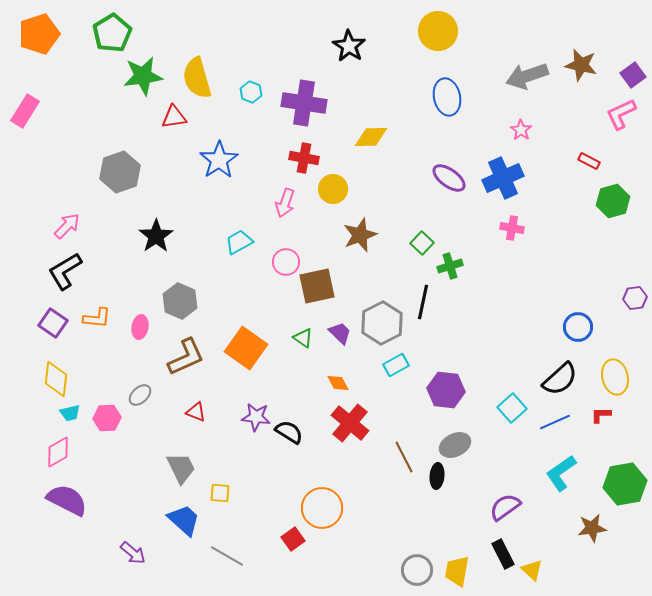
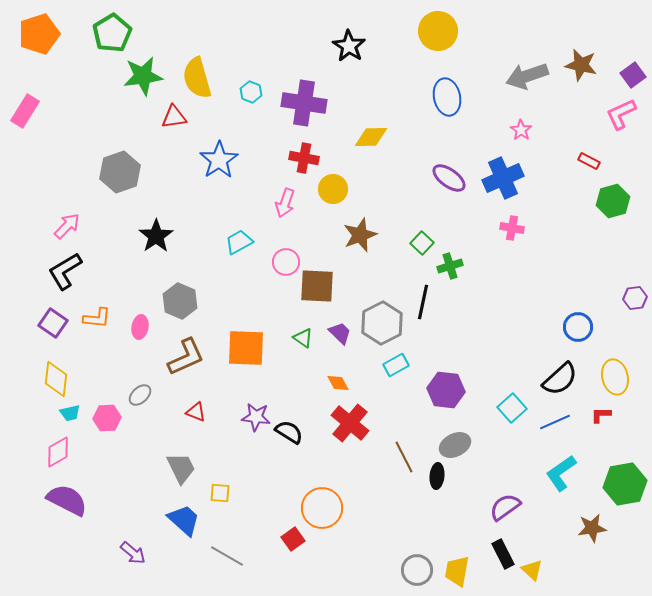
brown square at (317, 286): rotated 15 degrees clockwise
orange square at (246, 348): rotated 33 degrees counterclockwise
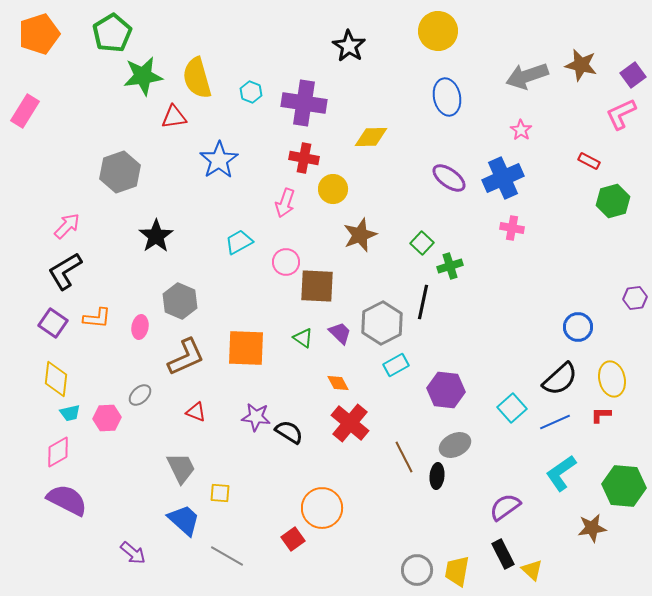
yellow ellipse at (615, 377): moved 3 px left, 2 px down
green hexagon at (625, 484): moved 1 px left, 2 px down; rotated 15 degrees clockwise
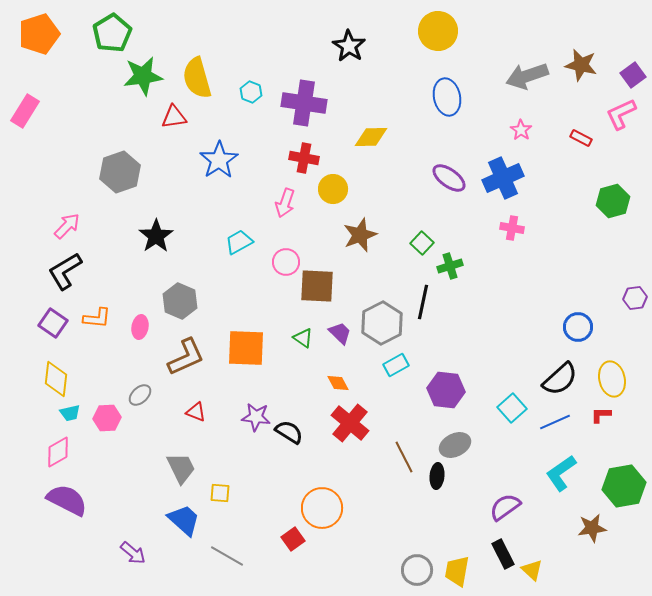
red rectangle at (589, 161): moved 8 px left, 23 px up
green hexagon at (624, 486): rotated 15 degrees counterclockwise
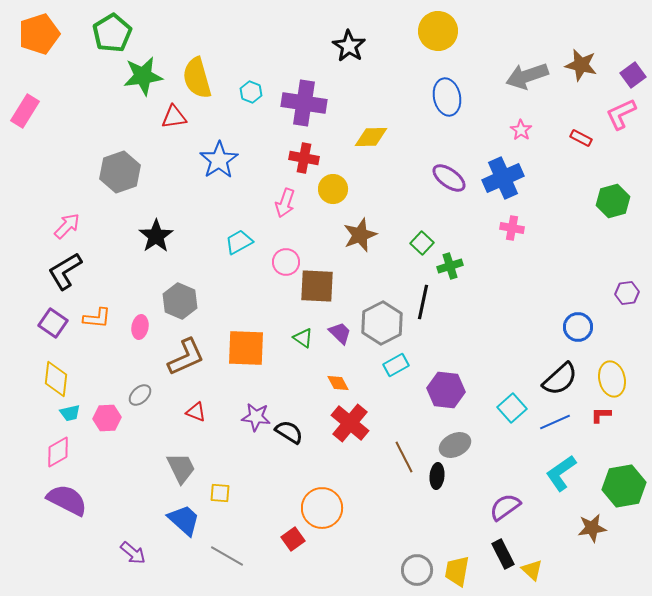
purple hexagon at (635, 298): moved 8 px left, 5 px up
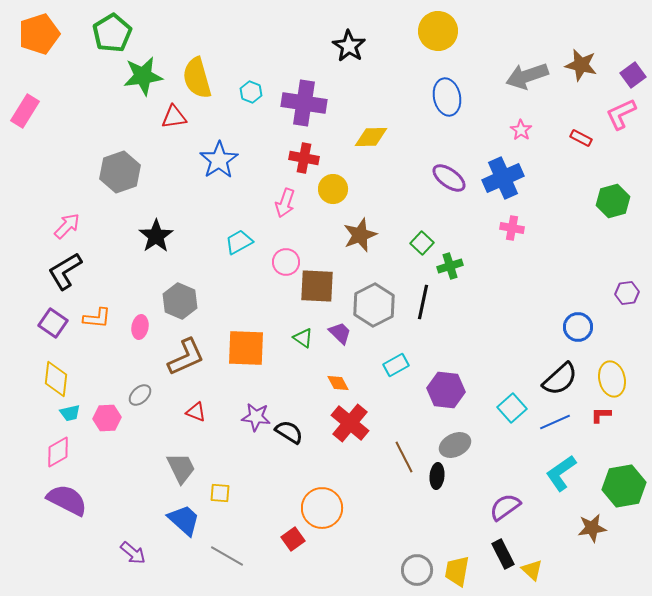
gray hexagon at (382, 323): moved 8 px left, 18 px up
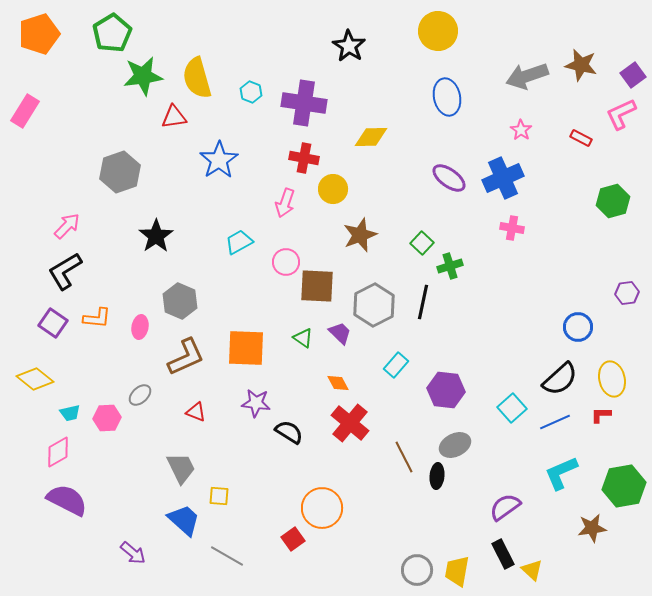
cyan rectangle at (396, 365): rotated 20 degrees counterclockwise
yellow diamond at (56, 379): moved 21 px left; rotated 57 degrees counterclockwise
purple star at (256, 417): moved 14 px up
cyan L-shape at (561, 473): rotated 12 degrees clockwise
yellow square at (220, 493): moved 1 px left, 3 px down
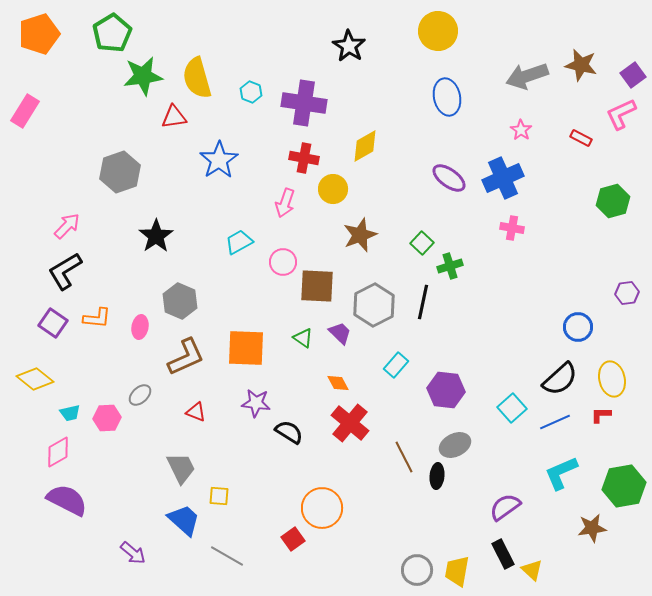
yellow diamond at (371, 137): moved 6 px left, 9 px down; rotated 28 degrees counterclockwise
pink circle at (286, 262): moved 3 px left
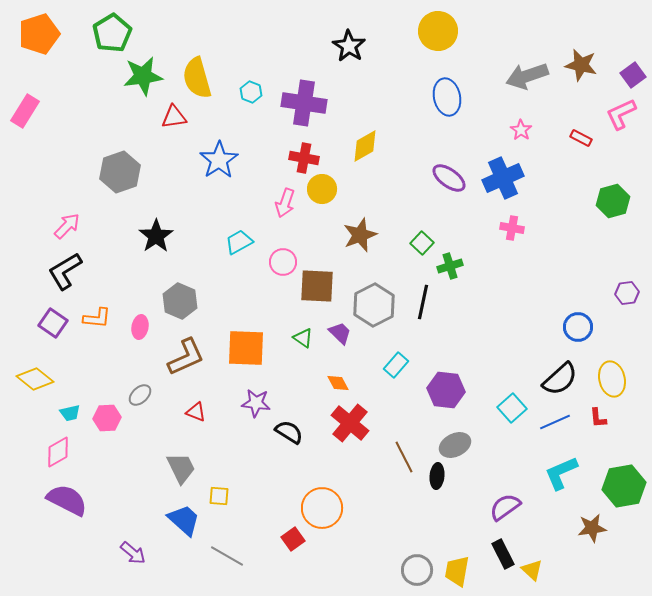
yellow circle at (333, 189): moved 11 px left
red L-shape at (601, 415): moved 3 px left, 3 px down; rotated 95 degrees counterclockwise
